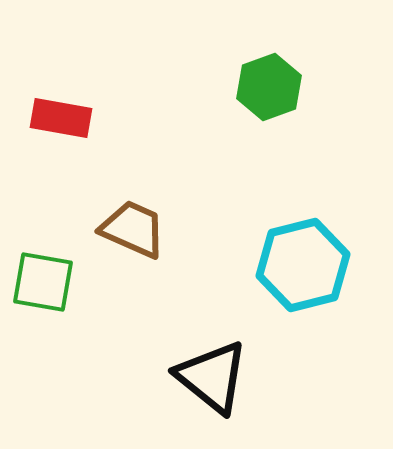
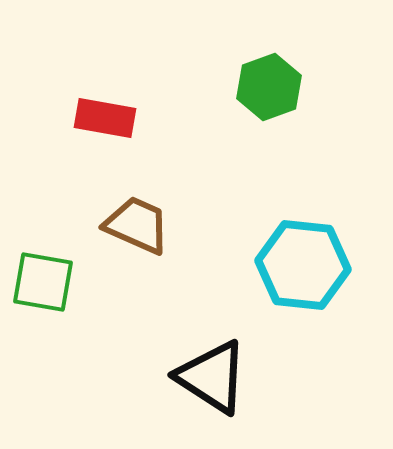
red rectangle: moved 44 px right
brown trapezoid: moved 4 px right, 4 px up
cyan hexagon: rotated 20 degrees clockwise
black triangle: rotated 6 degrees counterclockwise
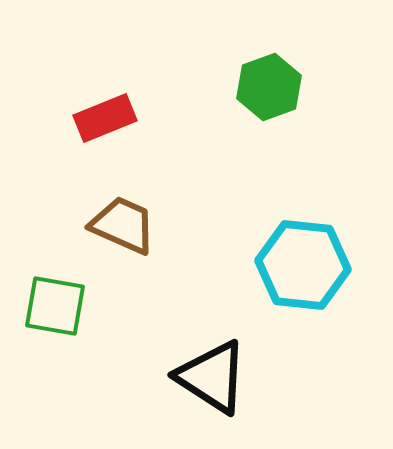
red rectangle: rotated 32 degrees counterclockwise
brown trapezoid: moved 14 px left
green square: moved 12 px right, 24 px down
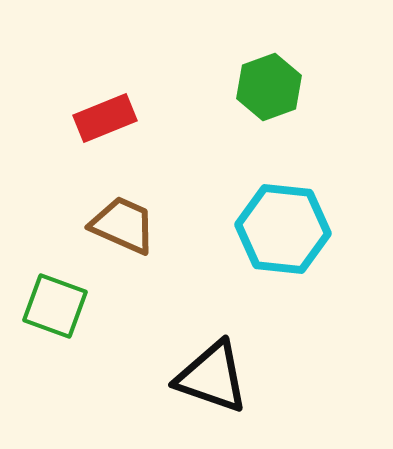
cyan hexagon: moved 20 px left, 36 px up
green square: rotated 10 degrees clockwise
black triangle: rotated 14 degrees counterclockwise
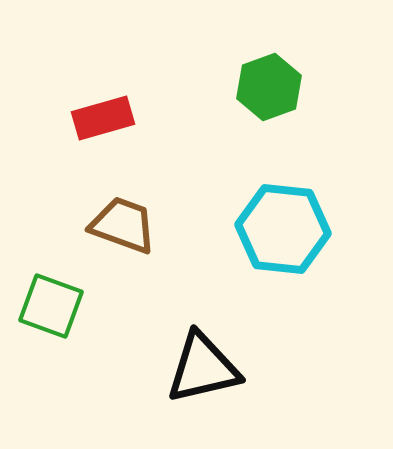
red rectangle: moved 2 px left; rotated 6 degrees clockwise
brown trapezoid: rotated 4 degrees counterclockwise
green square: moved 4 px left
black triangle: moved 9 px left, 9 px up; rotated 32 degrees counterclockwise
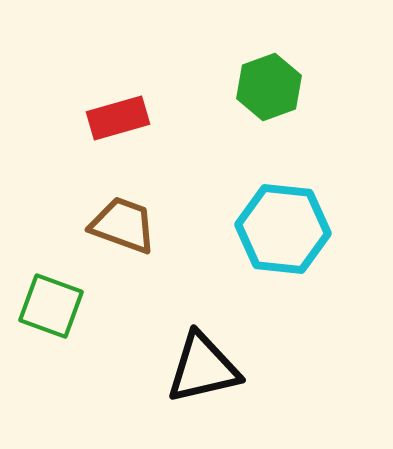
red rectangle: moved 15 px right
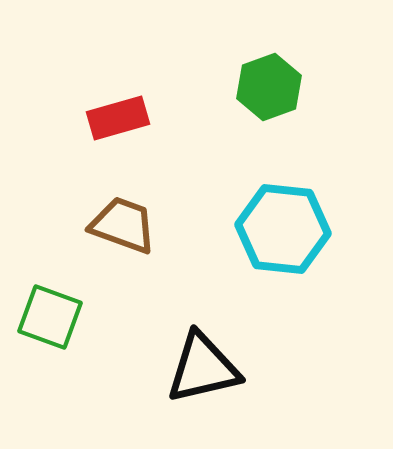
green square: moved 1 px left, 11 px down
